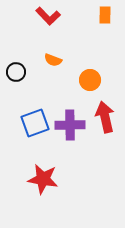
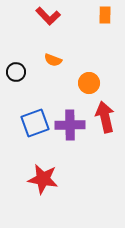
orange circle: moved 1 px left, 3 px down
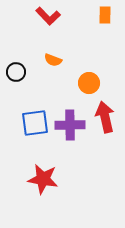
blue square: rotated 12 degrees clockwise
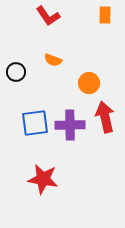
red L-shape: rotated 10 degrees clockwise
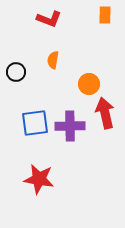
red L-shape: moved 1 px right, 3 px down; rotated 35 degrees counterclockwise
orange semicircle: rotated 78 degrees clockwise
orange circle: moved 1 px down
red arrow: moved 4 px up
purple cross: moved 1 px down
red star: moved 4 px left
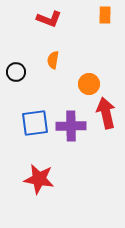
red arrow: moved 1 px right
purple cross: moved 1 px right
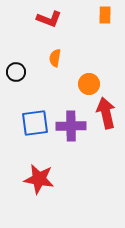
orange semicircle: moved 2 px right, 2 px up
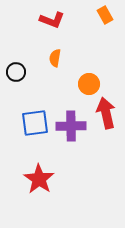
orange rectangle: rotated 30 degrees counterclockwise
red L-shape: moved 3 px right, 1 px down
red star: rotated 24 degrees clockwise
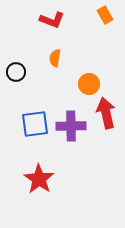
blue square: moved 1 px down
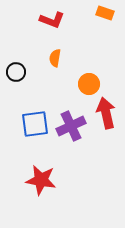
orange rectangle: moved 2 px up; rotated 42 degrees counterclockwise
purple cross: rotated 24 degrees counterclockwise
red star: moved 2 px right, 1 px down; rotated 24 degrees counterclockwise
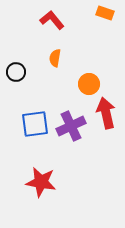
red L-shape: rotated 150 degrees counterclockwise
red star: moved 2 px down
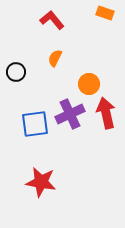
orange semicircle: rotated 18 degrees clockwise
purple cross: moved 1 px left, 12 px up
